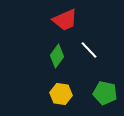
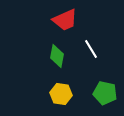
white line: moved 2 px right, 1 px up; rotated 12 degrees clockwise
green diamond: rotated 25 degrees counterclockwise
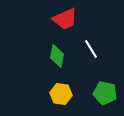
red trapezoid: moved 1 px up
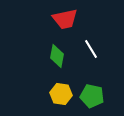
red trapezoid: rotated 12 degrees clockwise
green pentagon: moved 13 px left, 3 px down
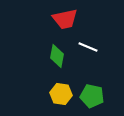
white line: moved 3 px left, 2 px up; rotated 36 degrees counterclockwise
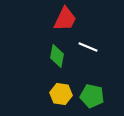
red trapezoid: rotated 52 degrees counterclockwise
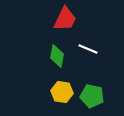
white line: moved 2 px down
yellow hexagon: moved 1 px right, 2 px up
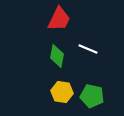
red trapezoid: moved 6 px left
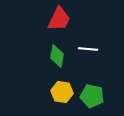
white line: rotated 18 degrees counterclockwise
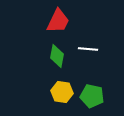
red trapezoid: moved 1 px left, 2 px down
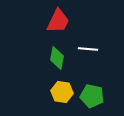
green diamond: moved 2 px down
